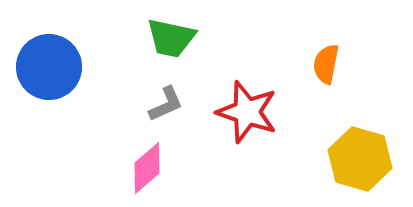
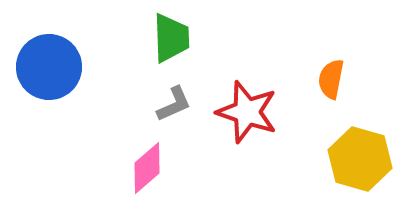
green trapezoid: rotated 104 degrees counterclockwise
orange semicircle: moved 5 px right, 15 px down
gray L-shape: moved 8 px right
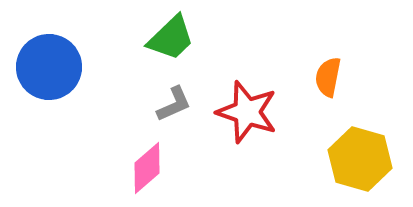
green trapezoid: rotated 48 degrees clockwise
orange semicircle: moved 3 px left, 2 px up
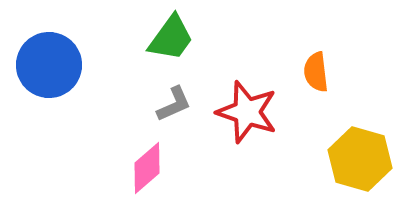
green trapezoid: rotated 10 degrees counterclockwise
blue circle: moved 2 px up
orange semicircle: moved 12 px left, 5 px up; rotated 18 degrees counterclockwise
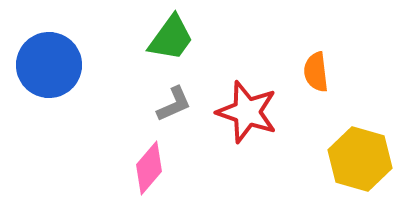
pink diamond: moved 2 px right; rotated 8 degrees counterclockwise
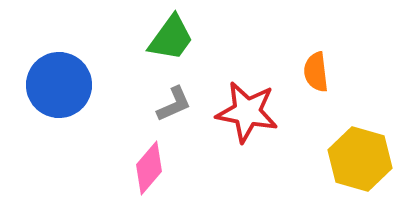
blue circle: moved 10 px right, 20 px down
red star: rotated 8 degrees counterclockwise
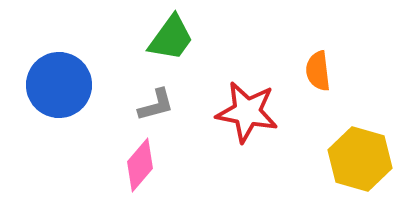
orange semicircle: moved 2 px right, 1 px up
gray L-shape: moved 18 px left, 1 px down; rotated 9 degrees clockwise
pink diamond: moved 9 px left, 3 px up
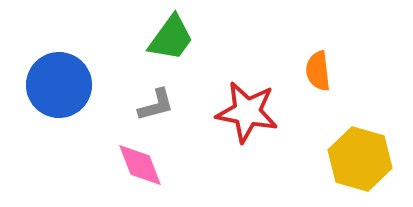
pink diamond: rotated 62 degrees counterclockwise
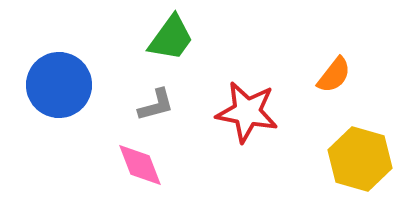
orange semicircle: moved 16 px right, 4 px down; rotated 135 degrees counterclockwise
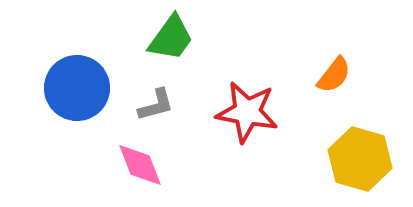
blue circle: moved 18 px right, 3 px down
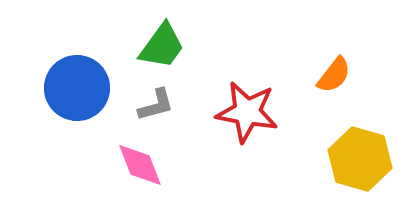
green trapezoid: moved 9 px left, 8 px down
